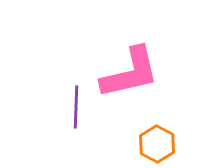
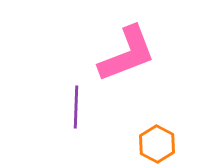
pink L-shape: moved 3 px left, 19 px up; rotated 8 degrees counterclockwise
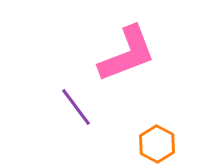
purple line: rotated 39 degrees counterclockwise
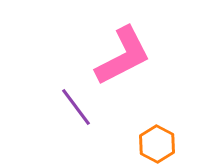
pink L-shape: moved 4 px left, 2 px down; rotated 6 degrees counterclockwise
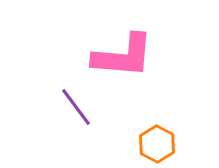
pink L-shape: rotated 32 degrees clockwise
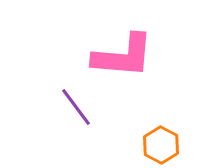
orange hexagon: moved 4 px right, 1 px down
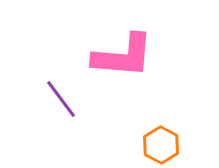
purple line: moved 15 px left, 8 px up
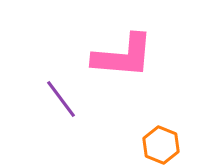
orange hexagon: rotated 6 degrees counterclockwise
